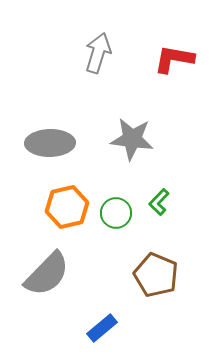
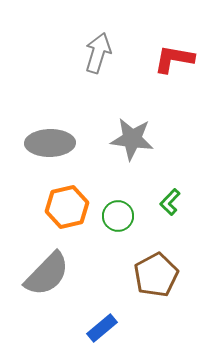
green L-shape: moved 11 px right
green circle: moved 2 px right, 3 px down
brown pentagon: rotated 21 degrees clockwise
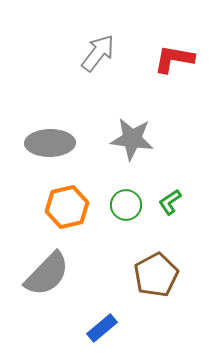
gray arrow: rotated 21 degrees clockwise
green L-shape: rotated 12 degrees clockwise
green circle: moved 8 px right, 11 px up
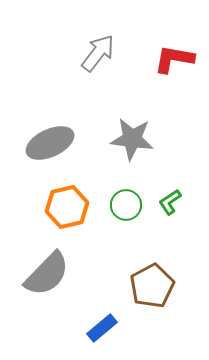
gray ellipse: rotated 24 degrees counterclockwise
brown pentagon: moved 4 px left, 11 px down
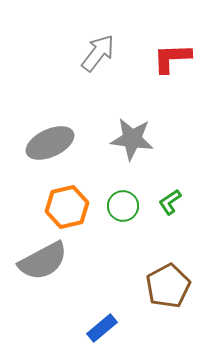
red L-shape: moved 2 px left, 1 px up; rotated 12 degrees counterclockwise
green circle: moved 3 px left, 1 px down
gray semicircle: moved 4 px left, 13 px up; rotated 18 degrees clockwise
brown pentagon: moved 16 px right
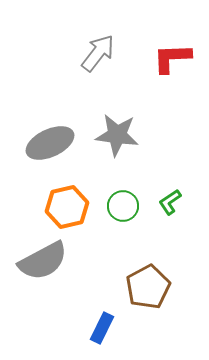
gray star: moved 15 px left, 4 px up
brown pentagon: moved 20 px left, 1 px down
blue rectangle: rotated 24 degrees counterclockwise
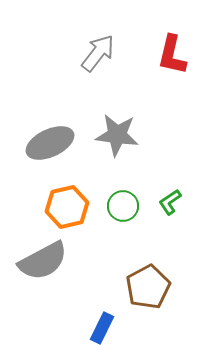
red L-shape: moved 3 px up; rotated 75 degrees counterclockwise
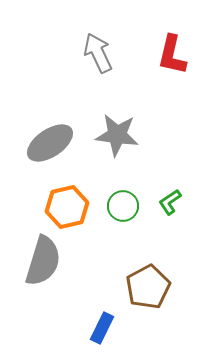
gray arrow: rotated 63 degrees counterclockwise
gray ellipse: rotated 9 degrees counterclockwise
gray semicircle: rotated 45 degrees counterclockwise
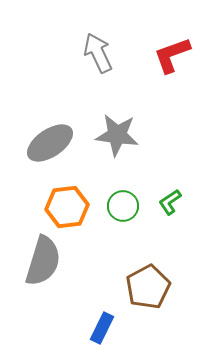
red L-shape: rotated 57 degrees clockwise
orange hexagon: rotated 6 degrees clockwise
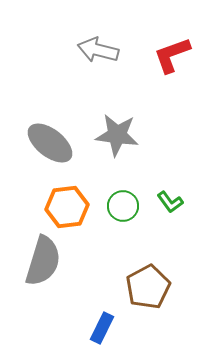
gray arrow: moved 3 px up; rotated 51 degrees counterclockwise
gray ellipse: rotated 72 degrees clockwise
green L-shape: rotated 92 degrees counterclockwise
